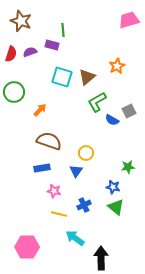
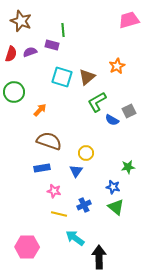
black arrow: moved 2 px left, 1 px up
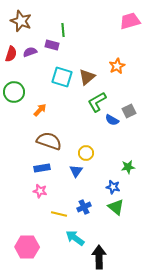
pink trapezoid: moved 1 px right, 1 px down
pink star: moved 14 px left
blue cross: moved 2 px down
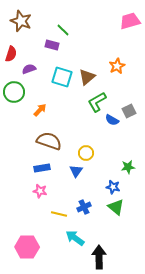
green line: rotated 40 degrees counterclockwise
purple semicircle: moved 1 px left, 17 px down
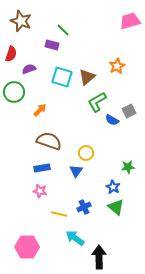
blue star: rotated 16 degrees clockwise
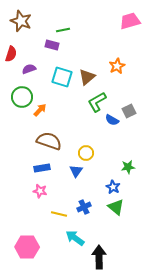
green line: rotated 56 degrees counterclockwise
green circle: moved 8 px right, 5 px down
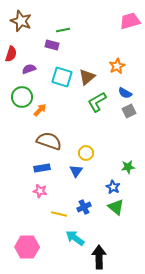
blue semicircle: moved 13 px right, 27 px up
